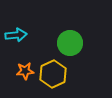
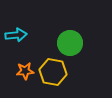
yellow hexagon: moved 2 px up; rotated 24 degrees counterclockwise
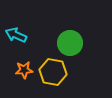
cyan arrow: rotated 150 degrees counterclockwise
orange star: moved 1 px left, 1 px up
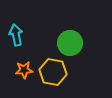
cyan arrow: rotated 55 degrees clockwise
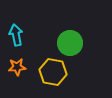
orange star: moved 7 px left, 3 px up
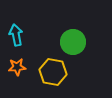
green circle: moved 3 px right, 1 px up
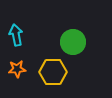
orange star: moved 2 px down
yellow hexagon: rotated 12 degrees counterclockwise
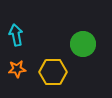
green circle: moved 10 px right, 2 px down
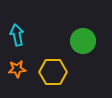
cyan arrow: moved 1 px right
green circle: moved 3 px up
